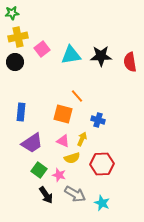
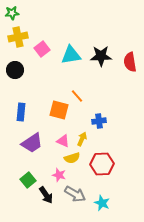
black circle: moved 8 px down
orange square: moved 4 px left, 4 px up
blue cross: moved 1 px right, 1 px down; rotated 24 degrees counterclockwise
green square: moved 11 px left, 10 px down; rotated 14 degrees clockwise
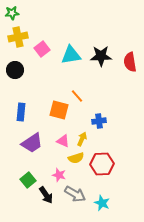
yellow semicircle: moved 4 px right
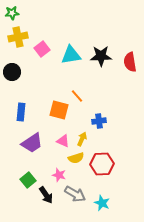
black circle: moved 3 px left, 2 px down
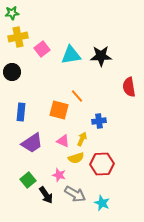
red semicircle: moved 1 px left, 25 px down
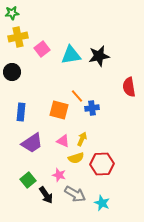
black star: moved 2 px left; rotated 10 degrees counterclockwise
blue cross: moved 7 px left, 13 px up
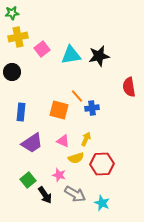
yellow arrow: moved 4 px right
black arrow: moved 1 px left
